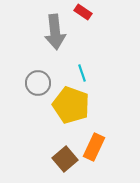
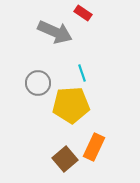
red rectangle: moved 1 px down
gray arrow: rotated 60 degrees counterclockwise
yellow pentagon: rotated 24 degrees counterclockwise
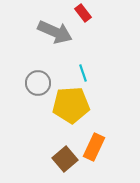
red rectangle: rotated 18 degrees clockwise
cyan line: moved 1 px right
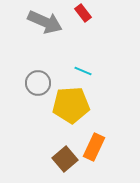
gray arrow: moved 10 px left, 10 px up
cyan line: moved 2 px up; rotated 48 degrees counterclockwise
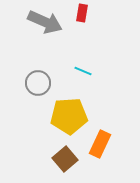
red rectangle: moved 1 px left; rotated 48 degrees clockwise
yellow pentagon: moved 2 px left, 11 px down
orange rectangle: moved 6 px right, 3 px up
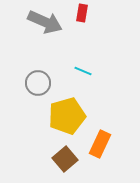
yellow pentagon: moved 2 px left; rotated 12 degrees counterclockwise
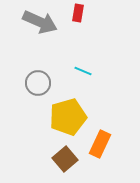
red rectangle: moved 4 px left
gray arrow: moved 5 px left
yellow pentagon: moved 1 px right, 1 px down
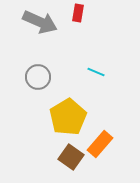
cyan line: moved 13 px right, 1 px down
gray circle: moved 6 px up
yellow pentagon: rotated 15 degrees counterclockwise
orange rectangle: rotated 16 degrees clockwise
brown square: moved 6 px right, 2 px up; rotated 15 degrees counterclockwise
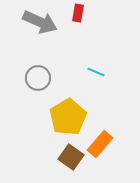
gray circle: moved 1 px down
